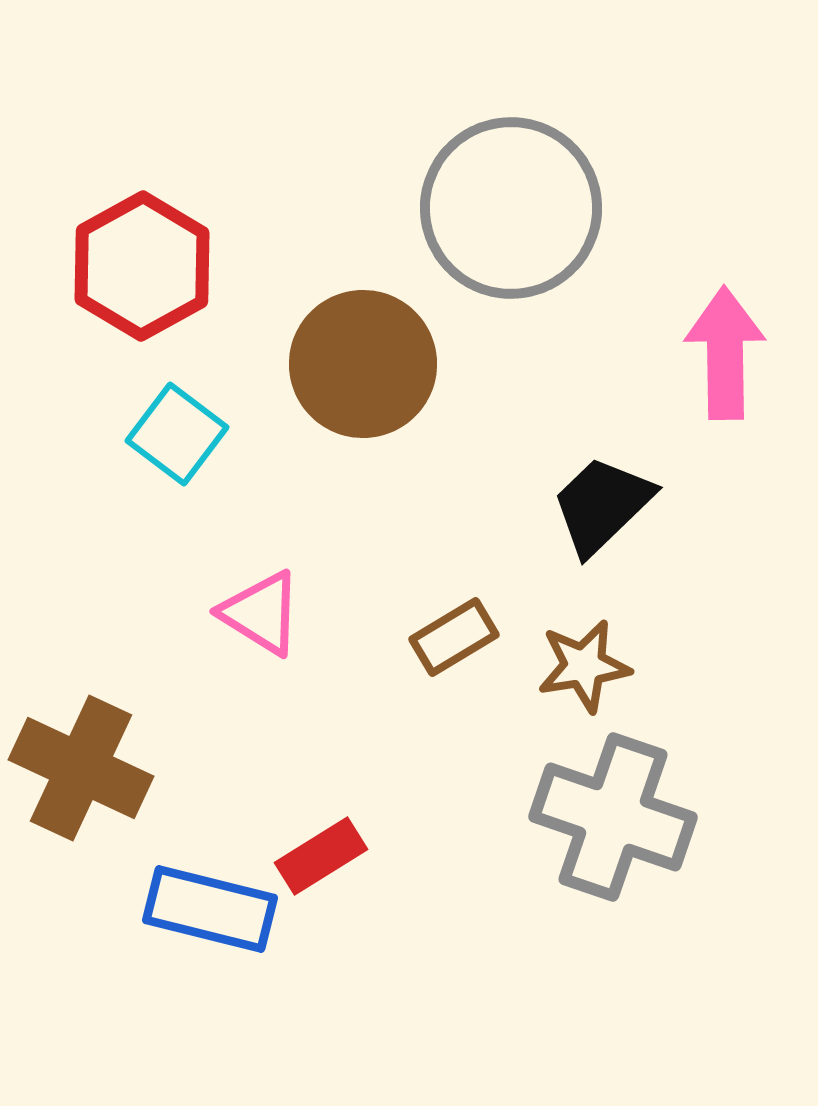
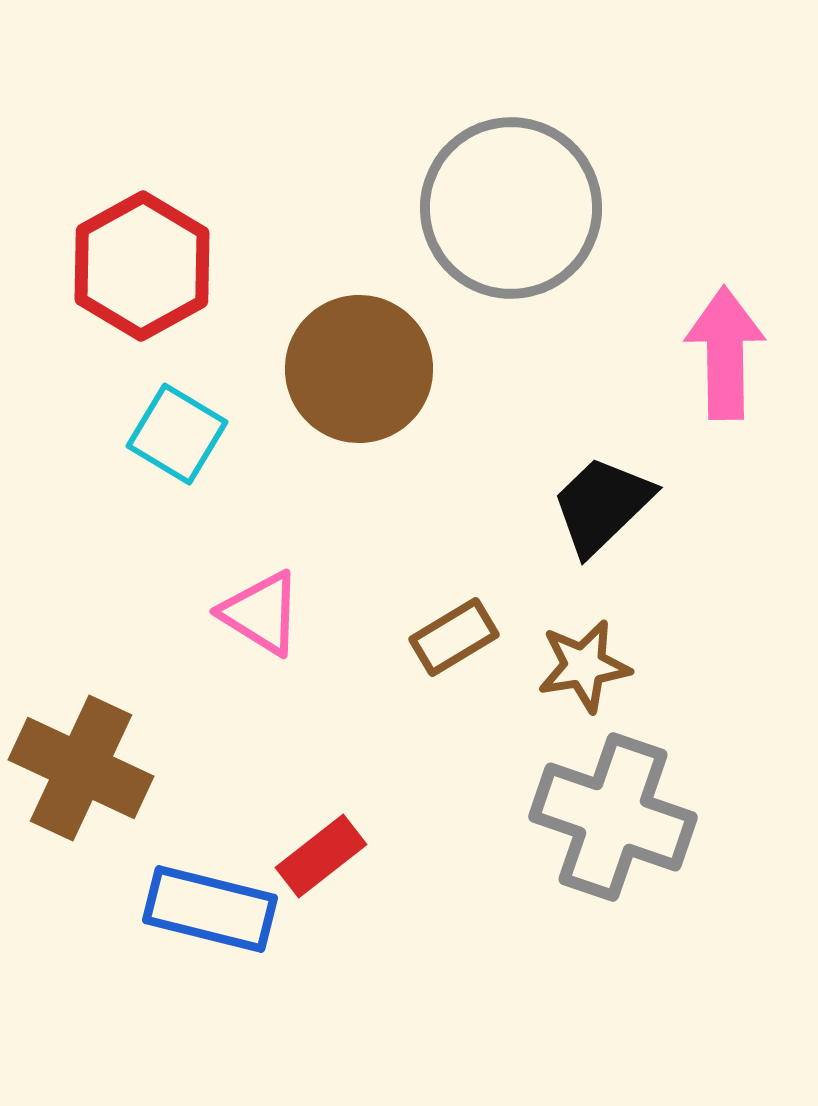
brown circle: moved 4 px left, 5 px down
cyan square: rotated 6 degrees counterclockwise
red rectangle: rotated 6 degrees counterclockwise
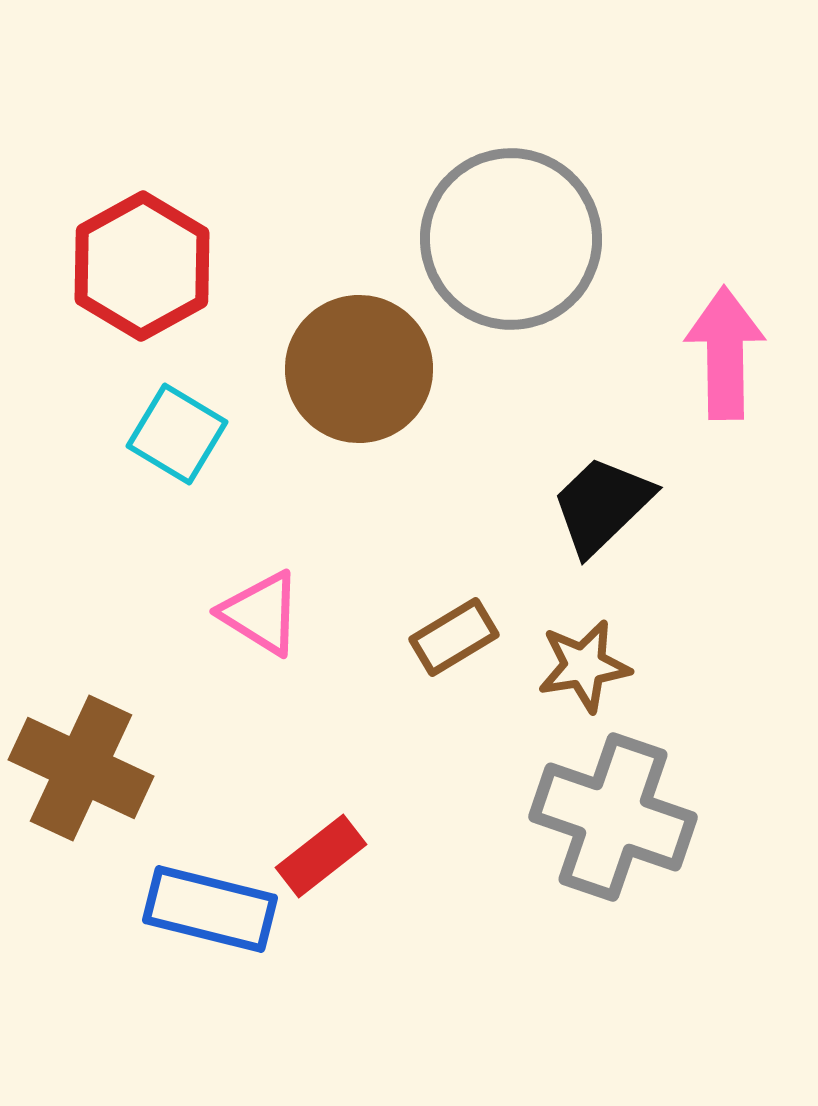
gray circle: moved 31 px down
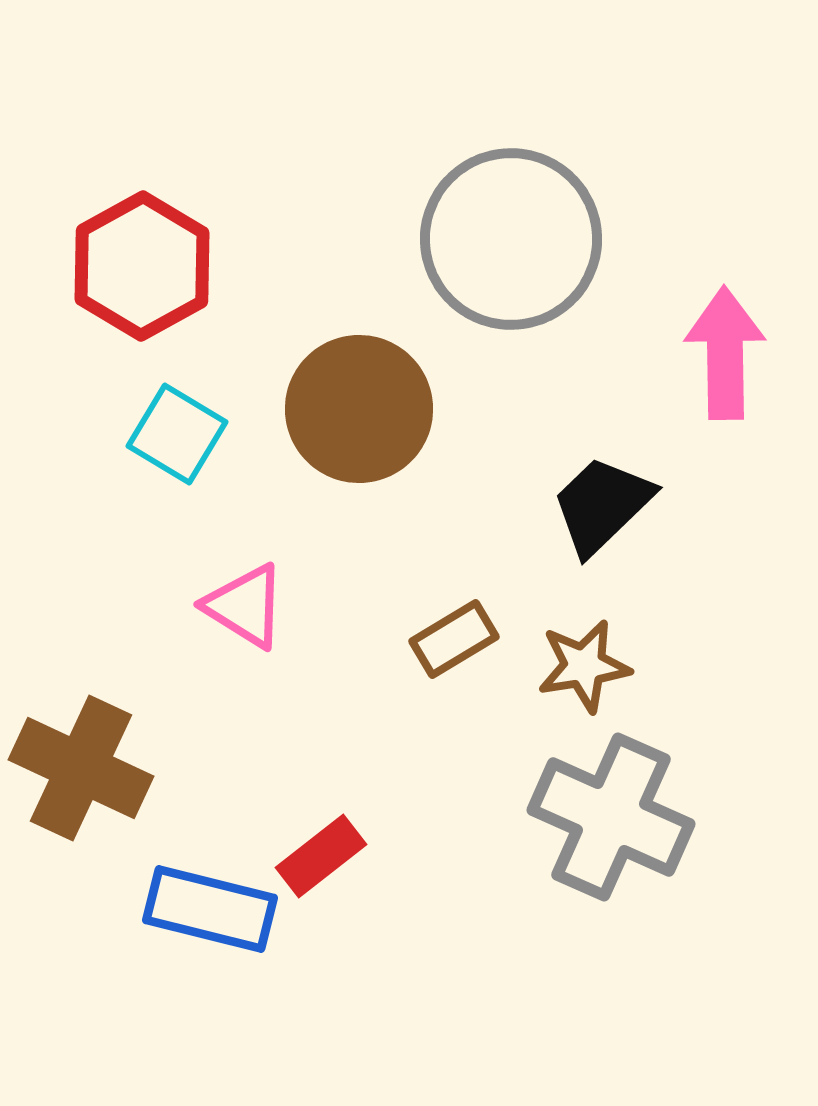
brown circle: moved 40 px down
pink triangle: moved 16 px left, 7 px up
brown rectangle: moved 2 px down
gray cross: moved 2 px left; rotated 5 degrees clockwise
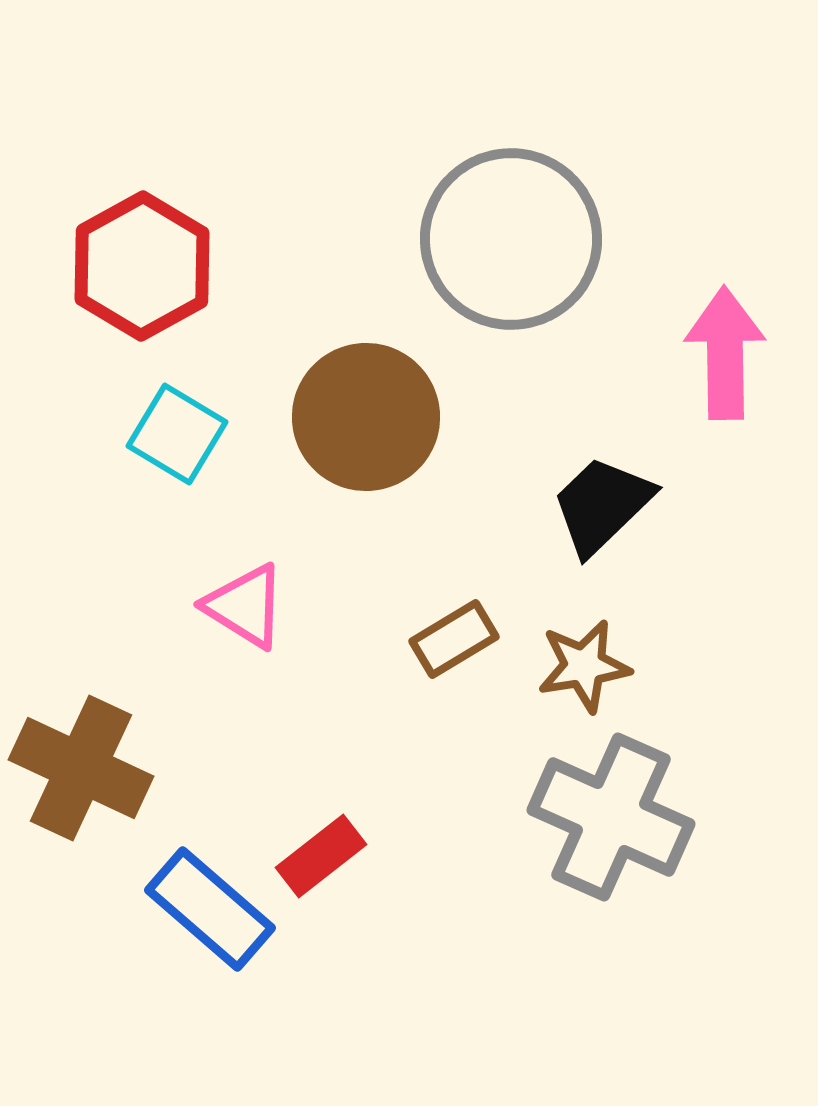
brown circle: moved 7 px right, 8 px down
blue rectangle: rotated 27 degrees clockwise
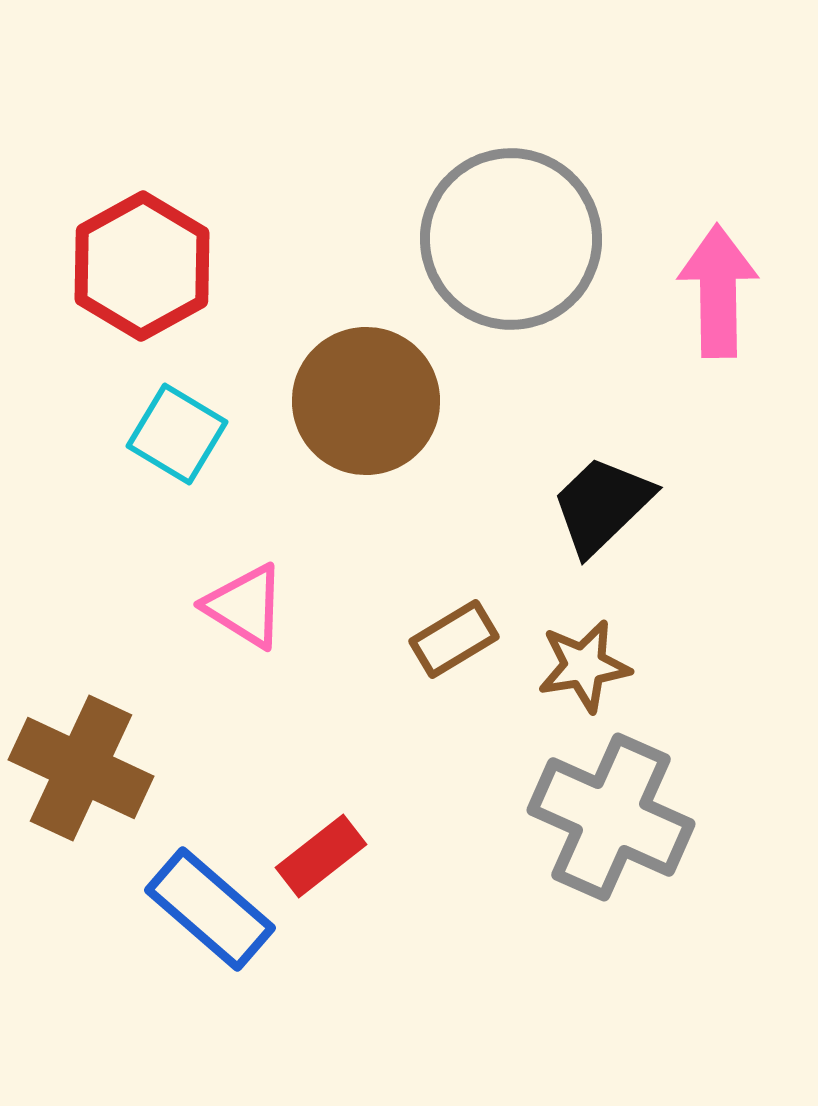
pink arrow: moved 7 px left, 62 px up
brown circle: moved 16 px up
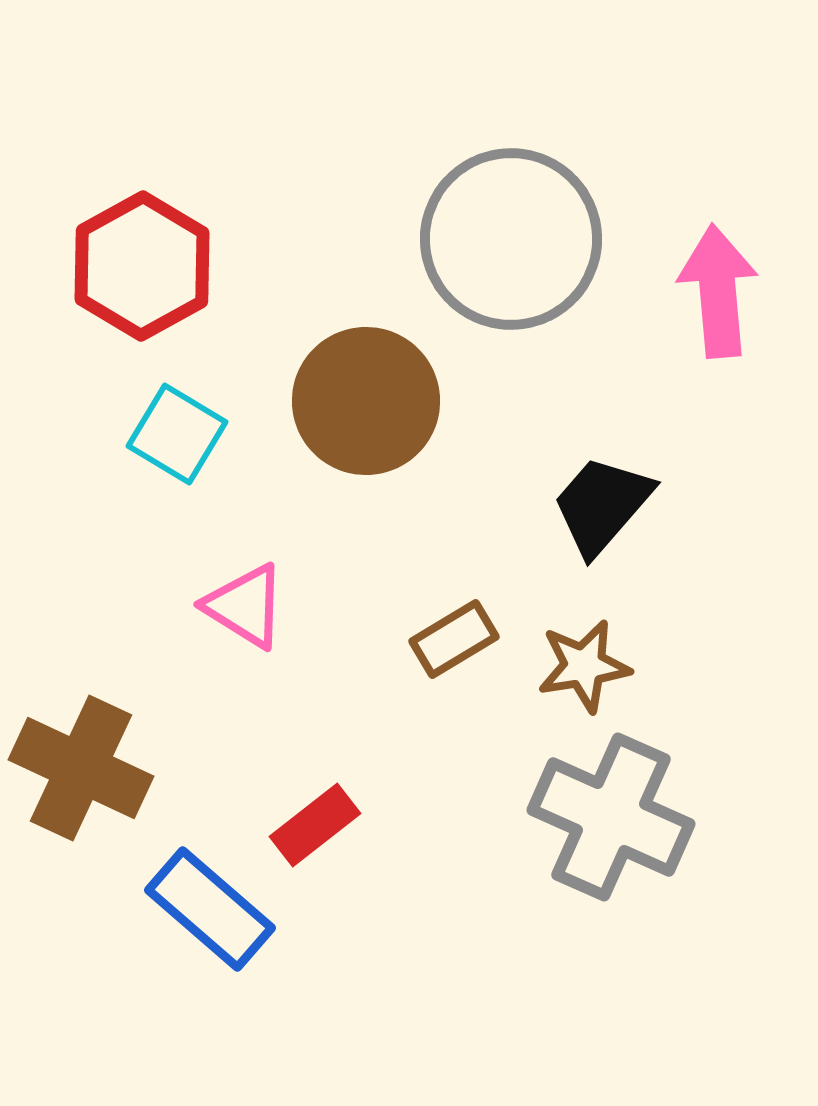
pink arrow: rotated 4 degrees counterclockwise
black trapezoid: rotated 5 degrees counterclockwise
red rectangle: moved 6 px left, 31 px up
